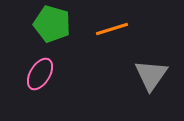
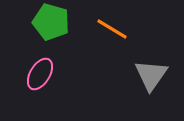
green pentagon: moved 1 px left, 2 px up
orange line: rotated 48 degrees clockwise
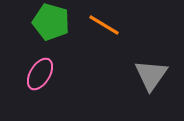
orange line: moved 8 px left, 4 px up
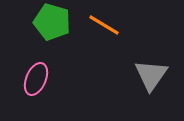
green pentagon: moved 1 px right
pink ellipse: moved 4 px left, 5 px down; rotated 8 degrees counterclockwise
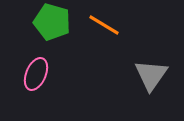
pink ellipse: moved 5 px up
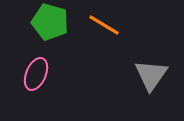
green pentagon: moved 2 px left
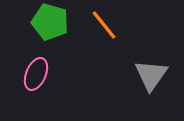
orange line: rotated 20 degrees clockwise
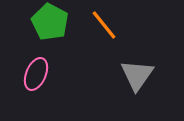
green pentagon: rotated 12 degrees clockwise
gray triangle: moved 14 px left
